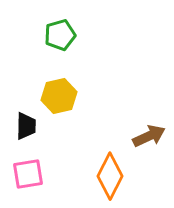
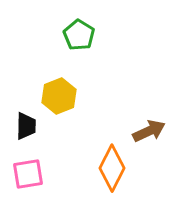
green pentagon: moved 19 px right; rotated 24 degrees counterclockwise
yellow hexagon: rotated 8 degrees counterclockwise
brown arrow: moved 5 px up
orange diamond: moved 2 px right, 8 px up
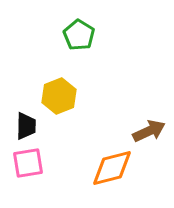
orange diamond: rotated 48 degrees clockwise
pink square: moved 11 px up
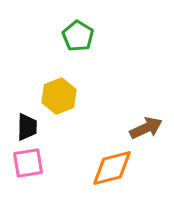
green pentagon: moved 1 px left, 1 px down
black trapezoid: moved 1 px right, 1 px down
brown arrow: moved 3 px left, 3 px up
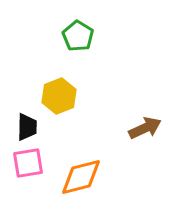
brown arrow: moved 1 px left
orange diamond: moved 31 px left, 9 px down
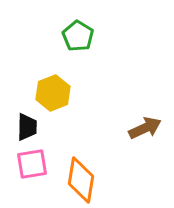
yellow hexagon: moved 6 px left, 3 px up
pink square: moved 4 px right, 1 px down
orange diamond: moved 3 px down; rotated 66 degrees counterclockwise
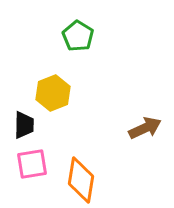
black trapezoid: moved 3 px left, 2 px up
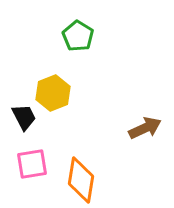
black trapezoid: moved 8 px up; rotated 28 degrees counterclockwise
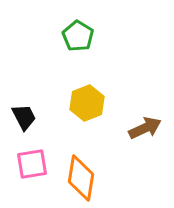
yellow hexagon: moved 34 px right, 10 px down
orange diamond: moved 2 px up
